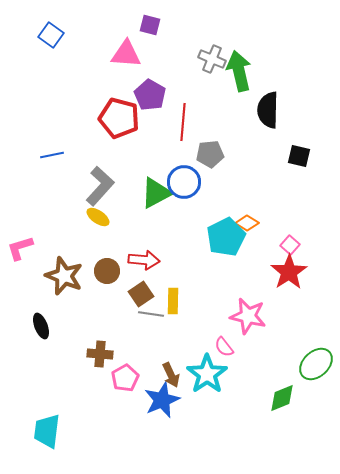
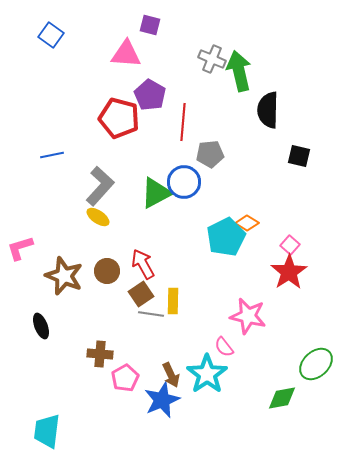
red arrow: moved 1 px left, 4 px down; rotated 124 degrees counterclockwise
green diamond: rotated 12 degrees clockwise
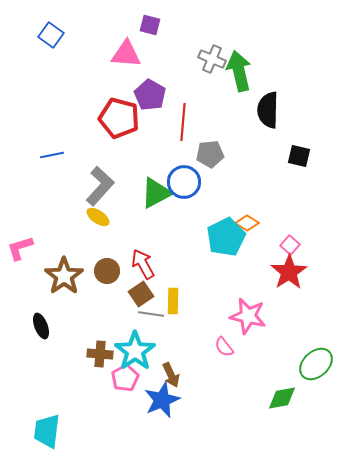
brown star: rotated 15 degrees clockwise
cyan star: moved 72 px left, 23 px up
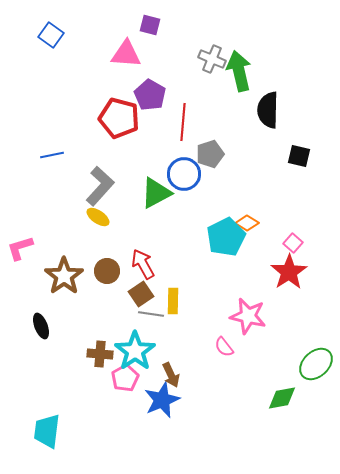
gray pentagon: rotated 12 degrees counterclockwise
blue circle: moved 8 px up
pink square: moved 3 px right, 2 px up
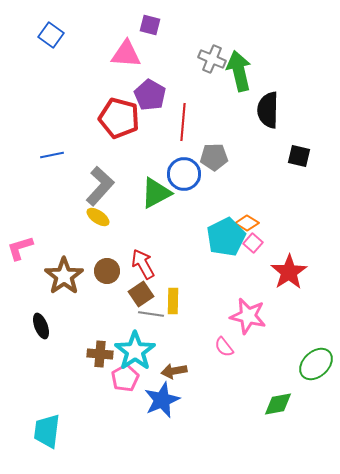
gray pentagon: moved 4 px right, 3 px down; rotated 16 degrees clockwise
pink square: moved 40 px left
brown arrow: moved 3 px right, 4 px up; rotated 105 degrees clockwise
green diamond: moved 4 px left, 6 px down
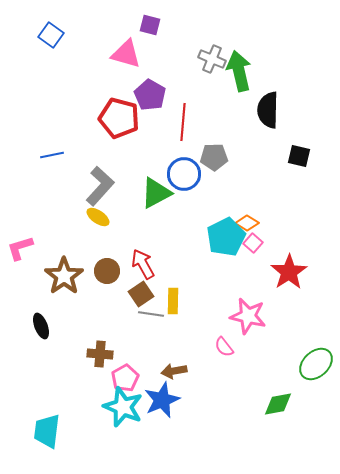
pink triangle: rotated 12 degrees clockwise
cyan star: moved 12 px left, 56 px down; rotated 15 degrees counterclockwise
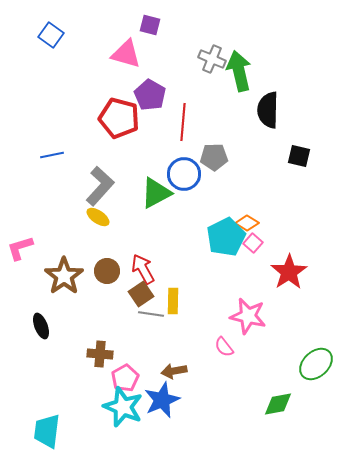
red arrow: moved 5 px down
